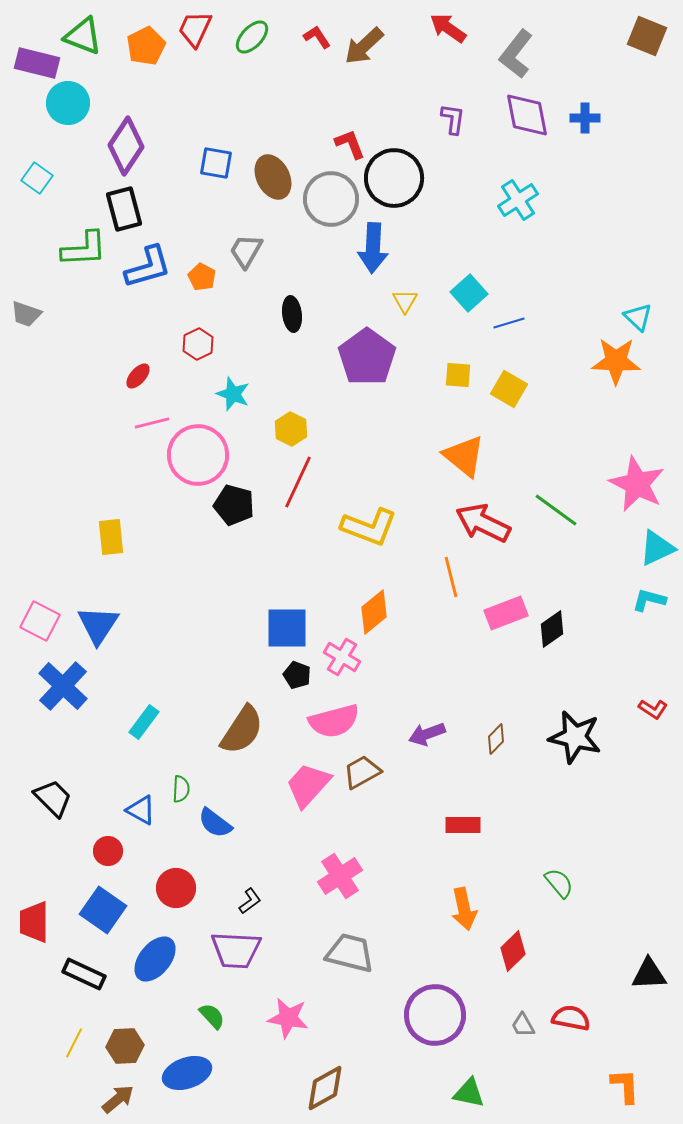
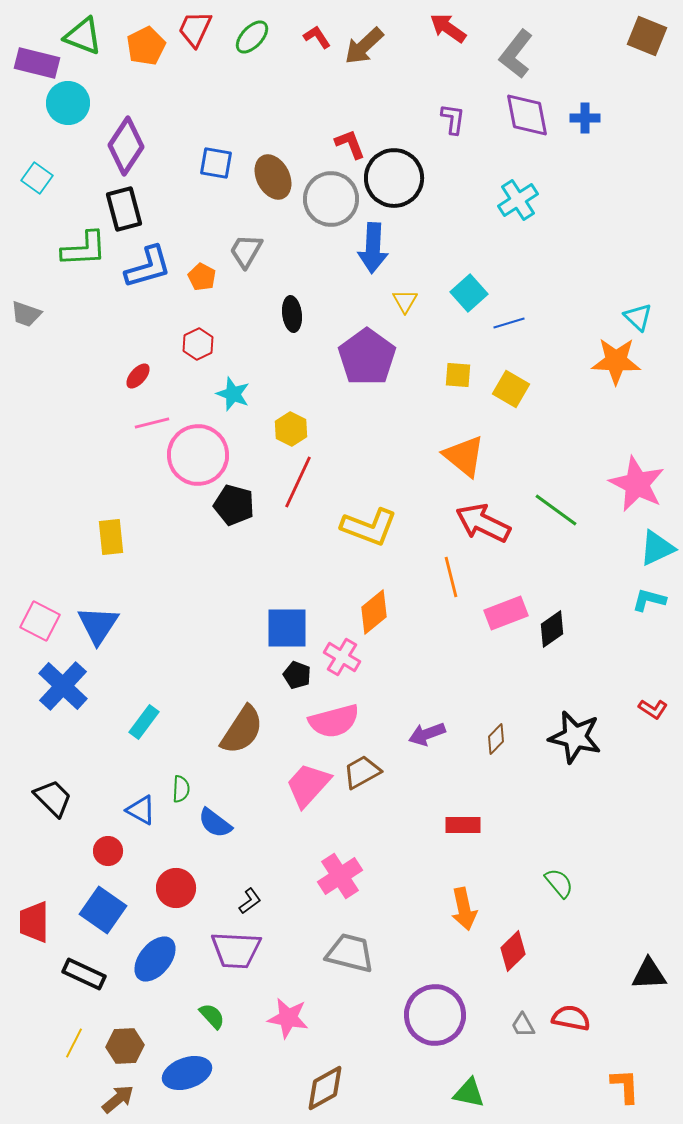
yellow square at (509, 389): moved 2 px right
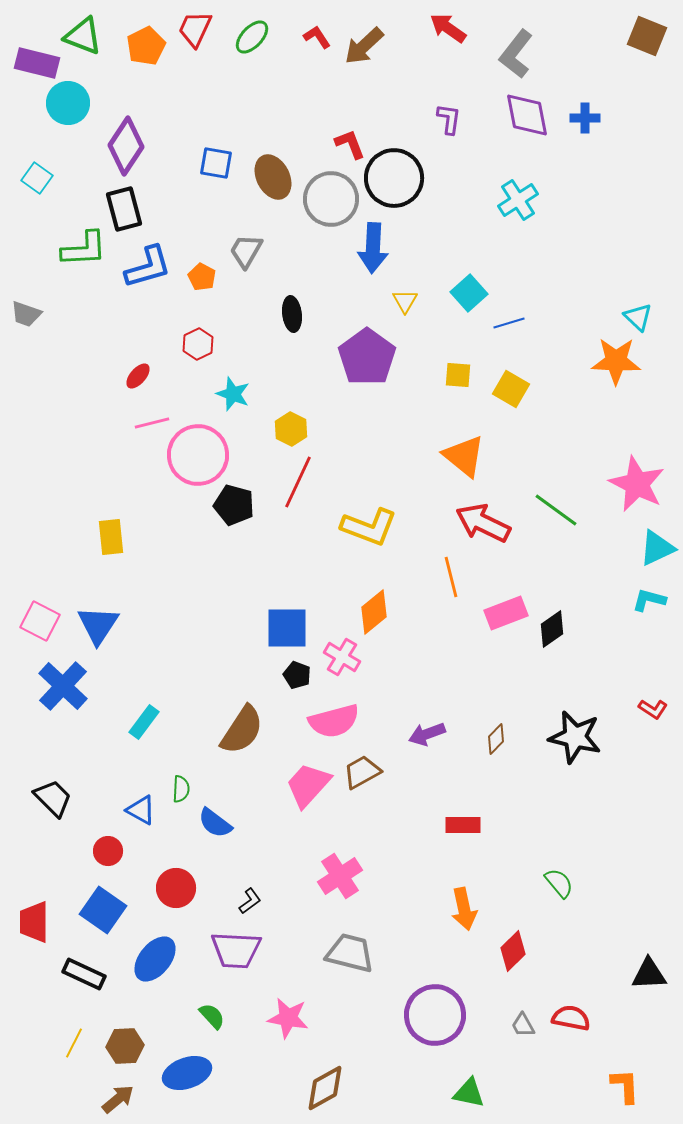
purple L-shape at (453, 119): moved 4 px left
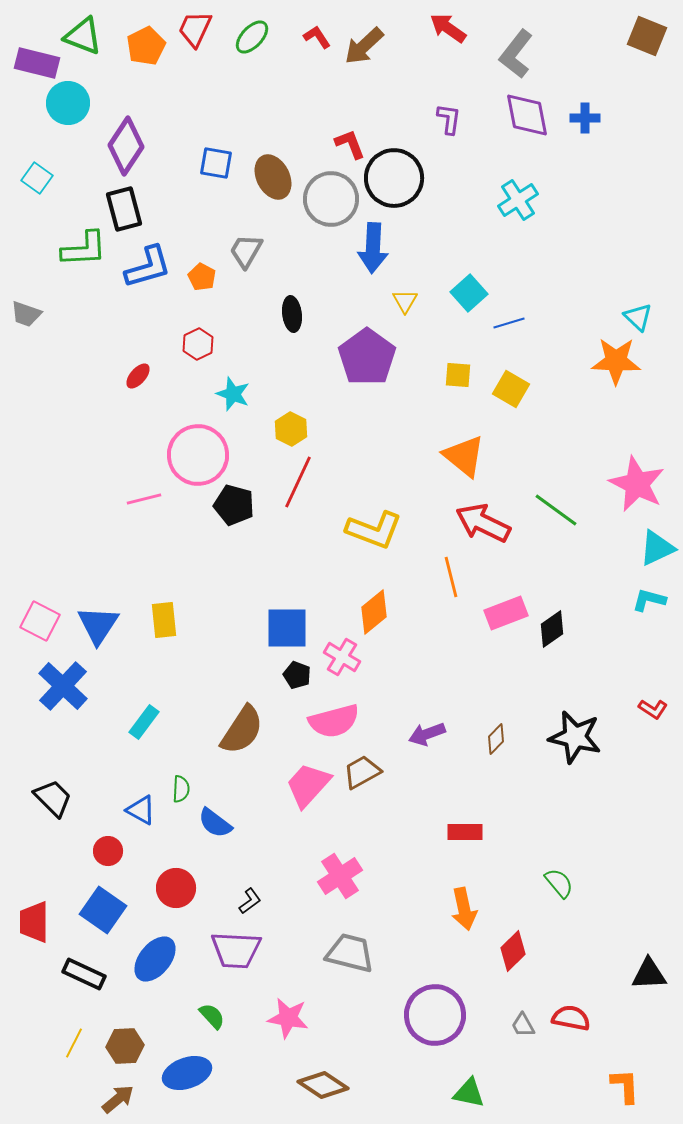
pink line at (152, 423): moved 8 px left, 76 px down
yellow L-shape at (369, 527): moved 5 px right, 3 px down
yellow rectangle at (111, 537): moved 53 px right, 83 px down
red rectangle at (463, 825): moved 2 px right, 7 px down
brown diamond at (325, 1088): moved 2 px left, 3 px up; rotated 63 degrees clockwise
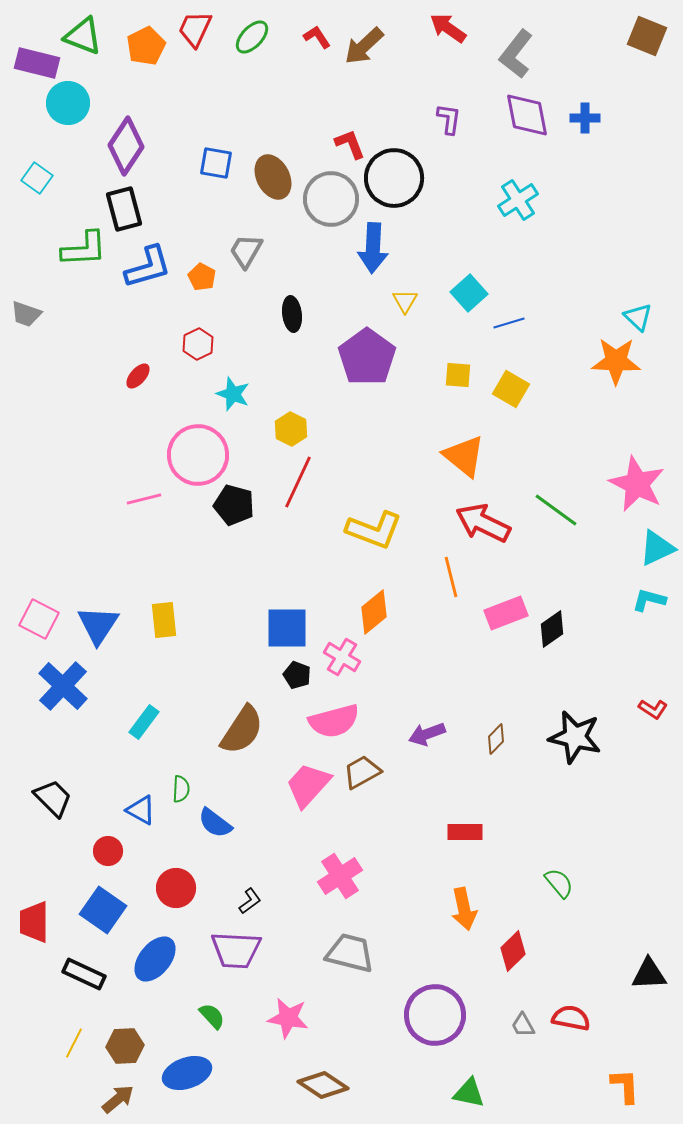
pink square at (40, 621): moved 1 px left, 2 px up
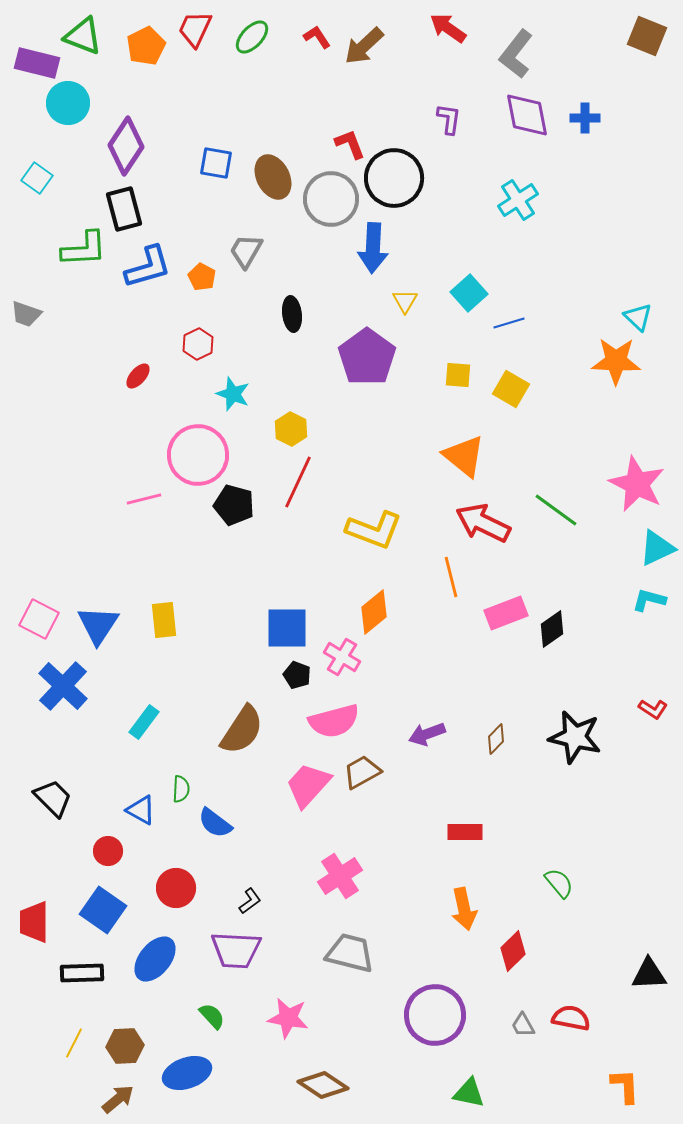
black rectangle at (84, 974): moved 2 px left, 1 px up; rotated 27 degrees counterclockwise
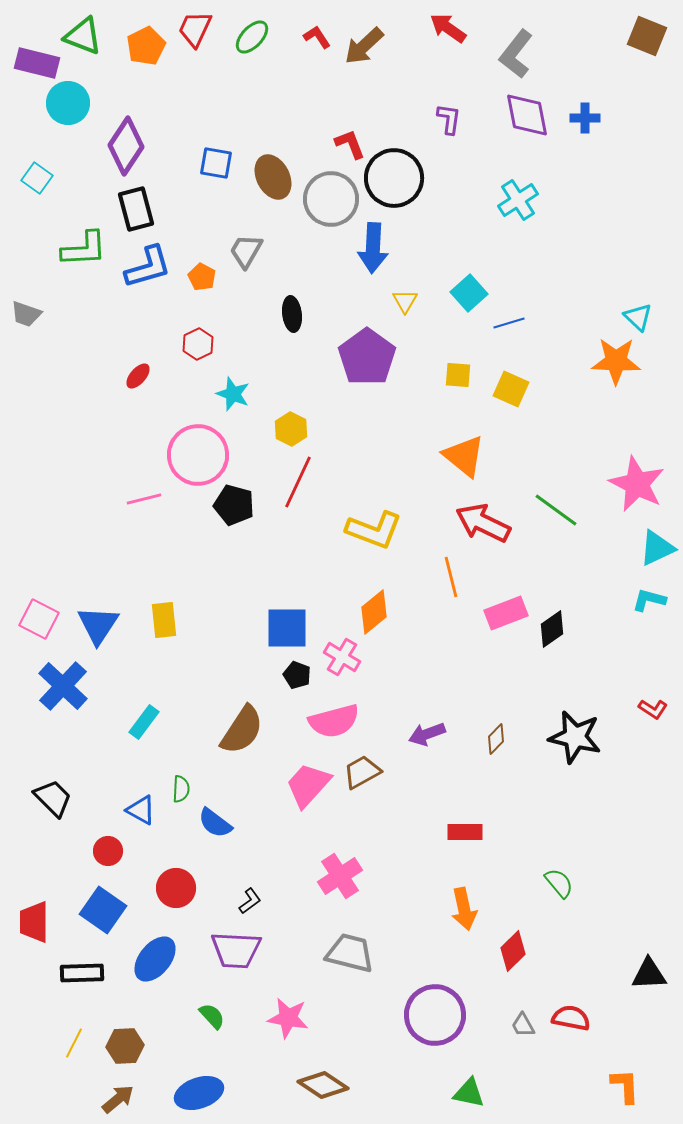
black rectangle at (124, 209): moved 12 px right
yellow square at (511, 389): rotated 6 degrees counterclockwise
blue ellipse at (187, 1073): moved 12 px right, 20 px down
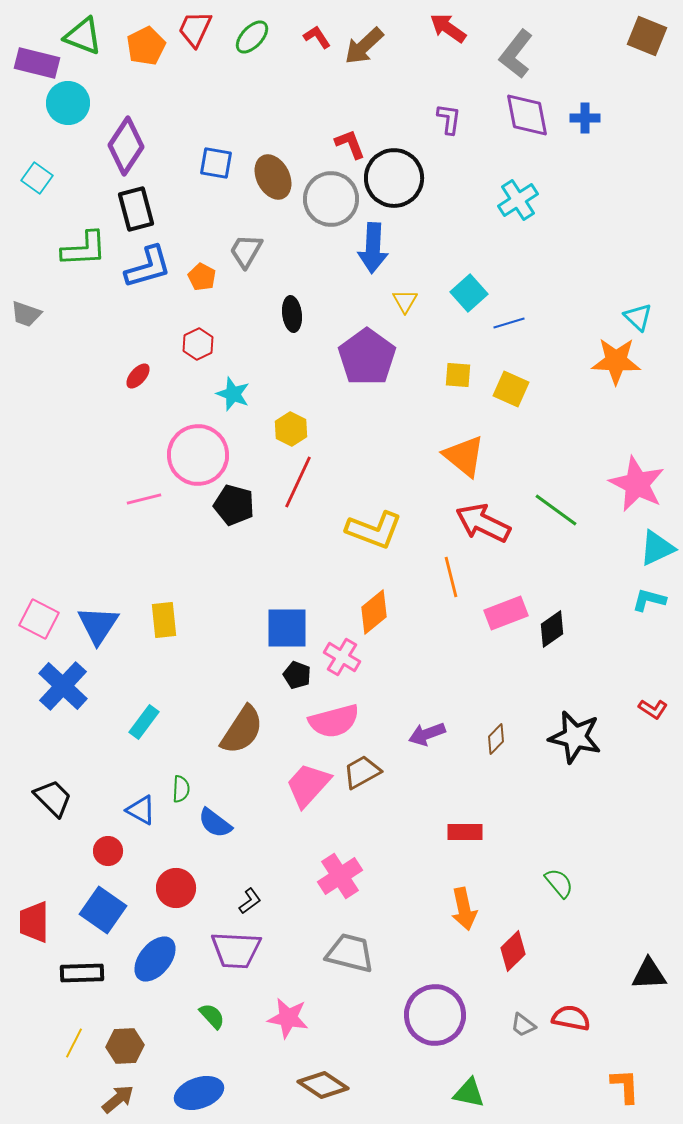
gray trapezoid at (523, 1025): rotated 24 degrees counterclockwise
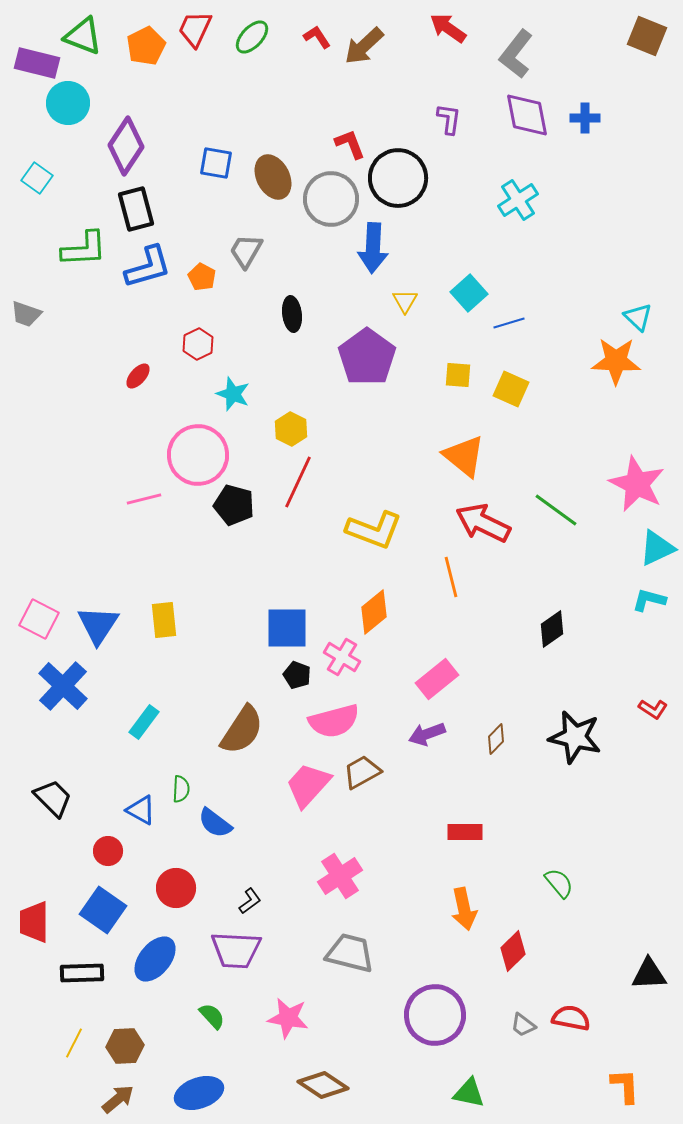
black circle at (394, 178): moved 4 px right
pink rectangle at (506, 613): moved 69 px left, 66 px down; rotated 18 degrees counterclockwise
